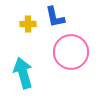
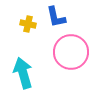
blue L-shape: moved 1 px right
yellow cross: rotated 14 degrees clockwise
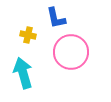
blue L-shape: moved 1 px down
yellow cross: moved 11 px down
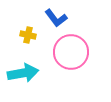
blue L-shape: rotated 25 degrees counterclockwise
cyan arrow: rotated 96 degrees clockwise
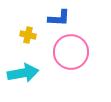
blue L-shape: moved 3 px right; rotated 50 degrees counterclockwise
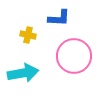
pink circle: moved 3 px right, 4 px down
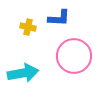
yellow cross: moved 8 px up
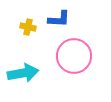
blue L-shape: moved 1 px down
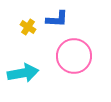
blue L-shape: moved 2 px left
yellow cross: rotated 21 degrees clockwise
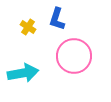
blue L-shape: rotated 105 degrees clockwise
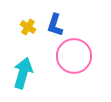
blue L-shape: moved 2 px left, 6 px down
cyan arrow: rotated 64 degrees counterclockwise
